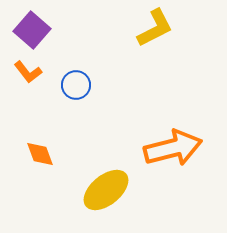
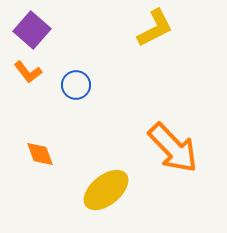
orange arrow: rotated 60 degrees clockwise
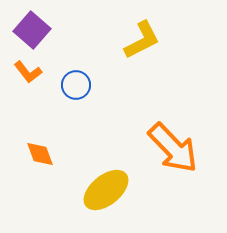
yellow L-shape: moved 13 px left, 12 px down
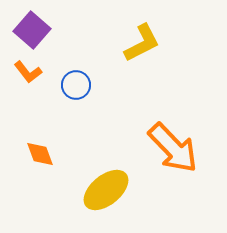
yellow L-shape: moved 3 px down
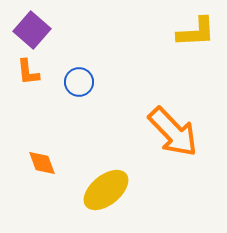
yellow L-shape: moved 54 px right, 11 px up; rotated 24 degrees clockwise
orange L-shape: rotated 32 degrees clockwise
blue circle: moved 3 px right, 3 px up
orange arrow: moved 16 px up
orange diamond: moved 2 px right, 9 px down
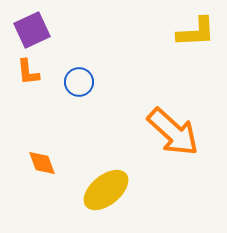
purple square: rotated 24 degrees clockwise
orange arrow: rotated 4 degrees counterclockwise
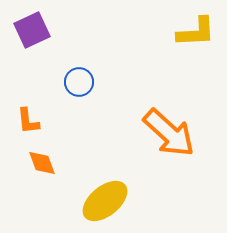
orange L-shape: moved 49 px down
orange arrow: moved 4 px left, 1 px down
yellow ellipse: moved 1 px left, 11 px down
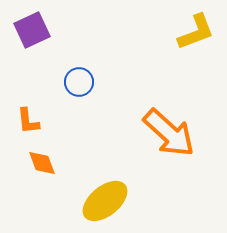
yellow L-shape: rotated 18 degrees counterclockwise
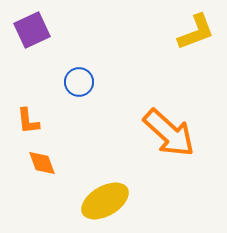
yellow ellipse: rotated 9 degrees clockwise
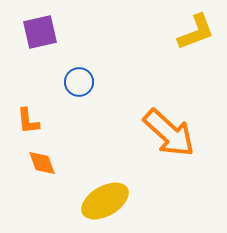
purple square: moved 8 px right, 2 px down; rotated 12 degrees clockwise
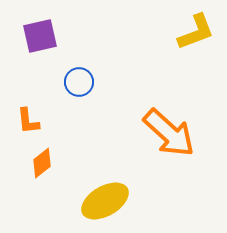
purple square: moved 4 px down
orange diamond: rotated 72 degrees clockwise
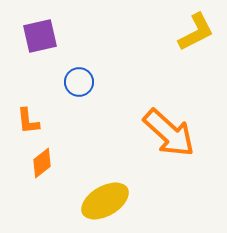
yellow L-shape: rotated 6 degrees counterclockwise
